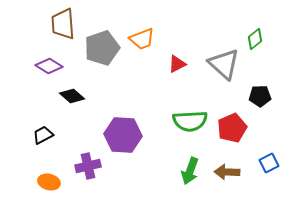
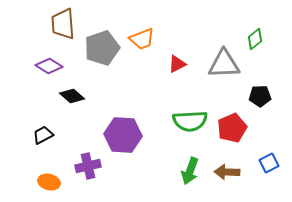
gray triangle: rotated 44 degrees counterclockwise
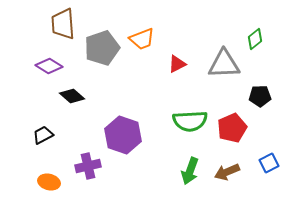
purple hexagon: rotated 15 degrees clockwise
brown arrow: rotated 25 degrees counterclockwise
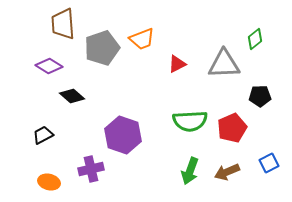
purple cross: moved 3 px right, 3 px down
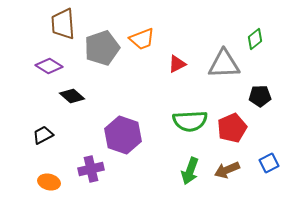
brown arrow: moved 2 px up
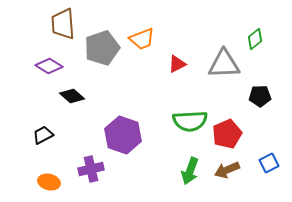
red pentagon: moved 5 px left, 6 px down
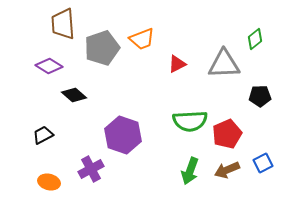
black diamond: moved 2 px right, 1 px up
blue square: moved 6 px left
purple cross: rotated 15 degrees counterclockwise
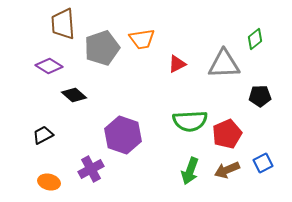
orange trapezoid: rotated 12 degrees clockwise
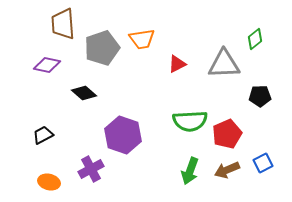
purple diamond: moved 2 px left, 1 px up; rotated 20 degrees counterclockwise
black diamond: moved 10 px right, 2 px up
